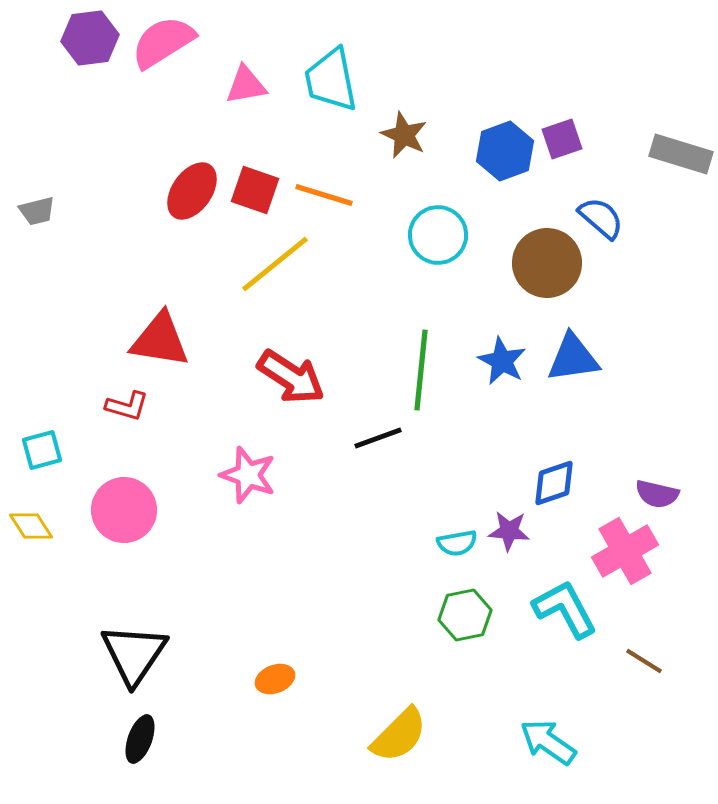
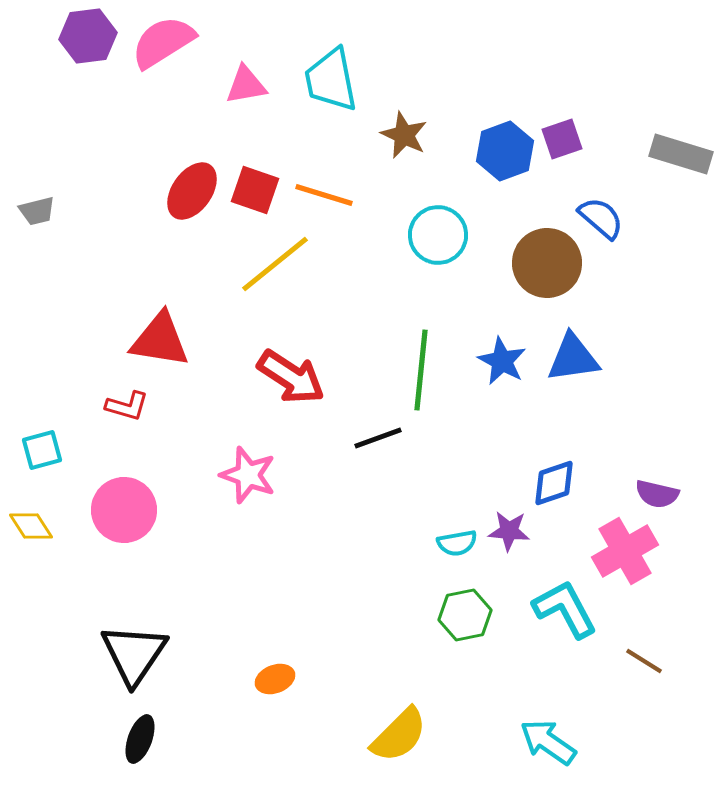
purple hexagon: moved 2 px left, 2 px up
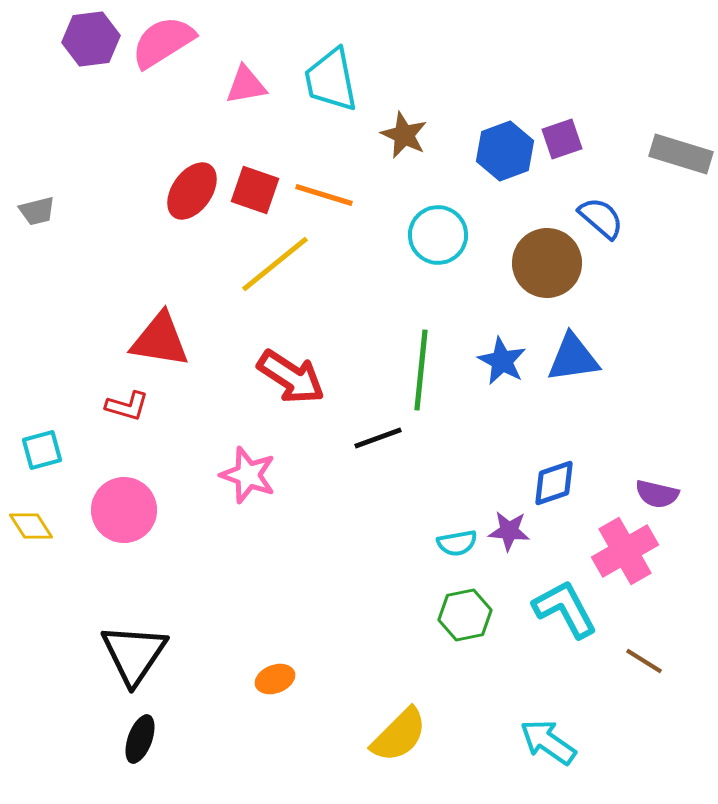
purple hexagon: moved 3 px right, 3 px down
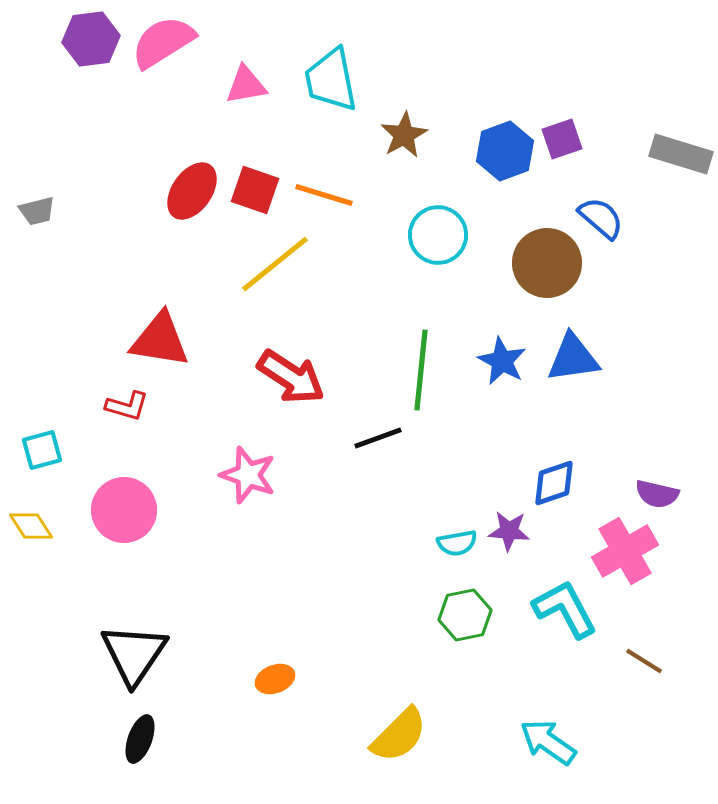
brown star: rotated 18 degrees clockwise
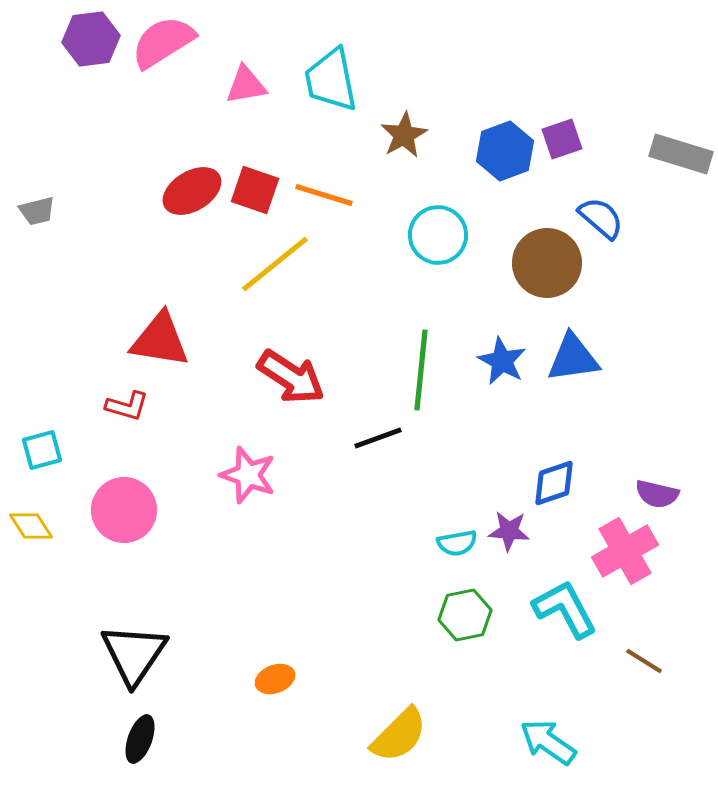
red ellipse: rotated 24 degrees clockwise
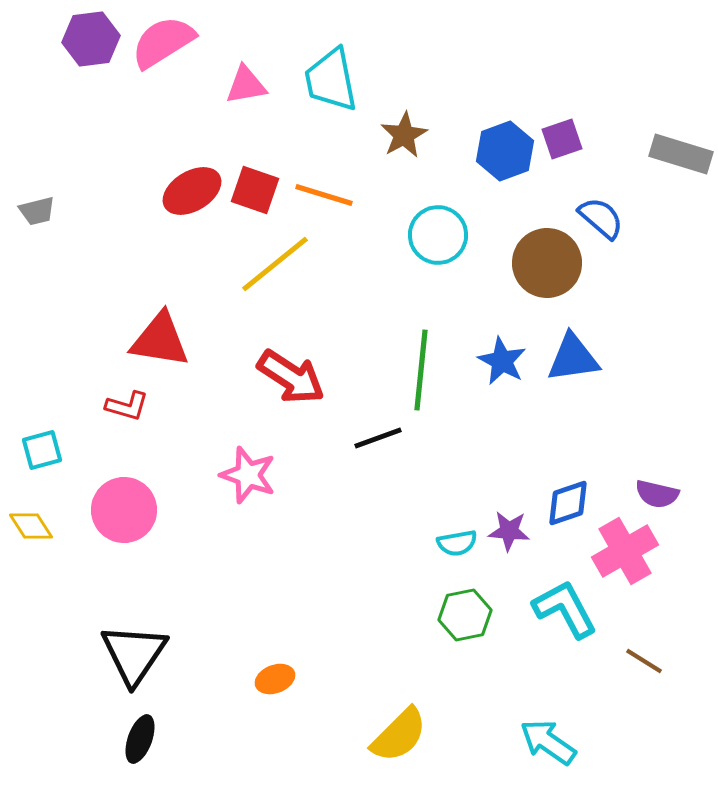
blue diamond: moved 14 px right, 20 px down
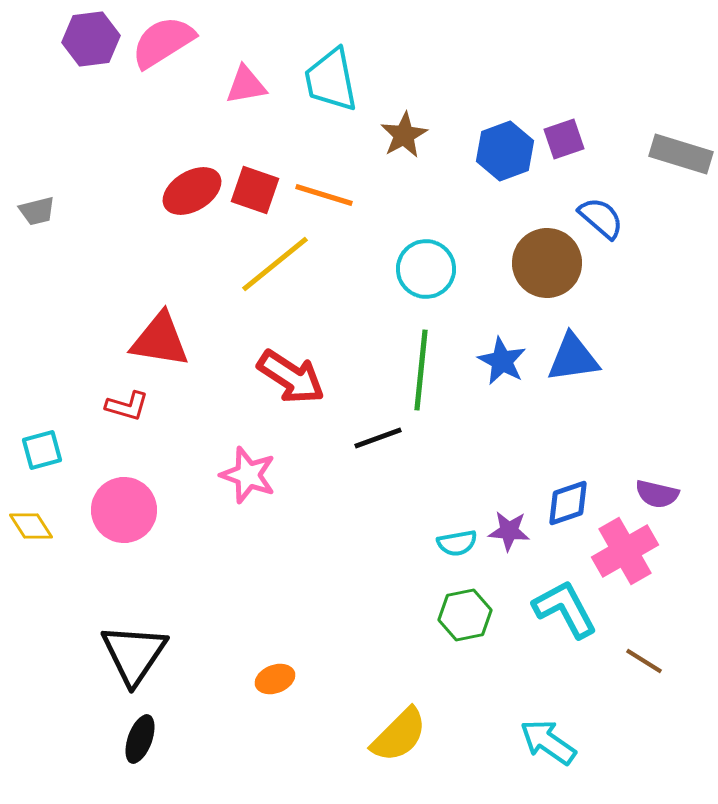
purple square: moved 2 px right
cyan circle: moved 12 px left, 34 px down
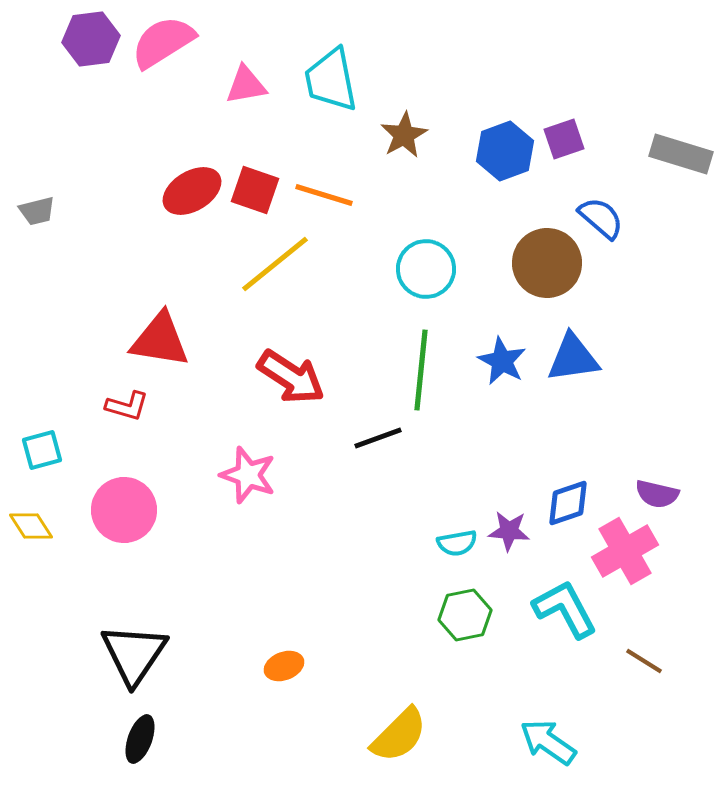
orange ellipse: moved 9 px right, 13 px up
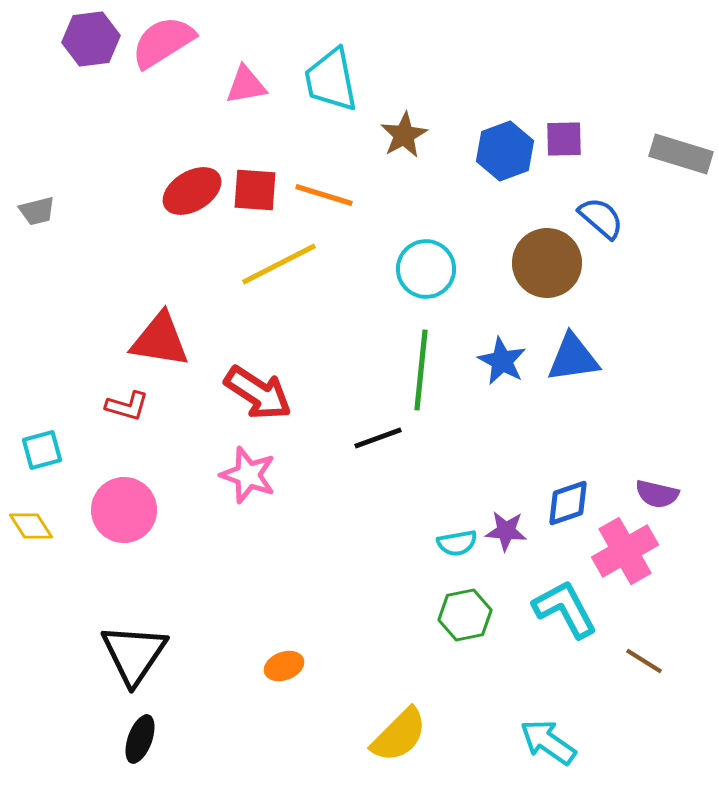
purple square: rotated 18 degrees clockwise
red square: rotated 15 degrees counterclockwise
yellow line: moved 4 px right; rotated 12 degrees clockwise
red arrow: moved 33 px left, 16 px down
purple star: moved 3 px left
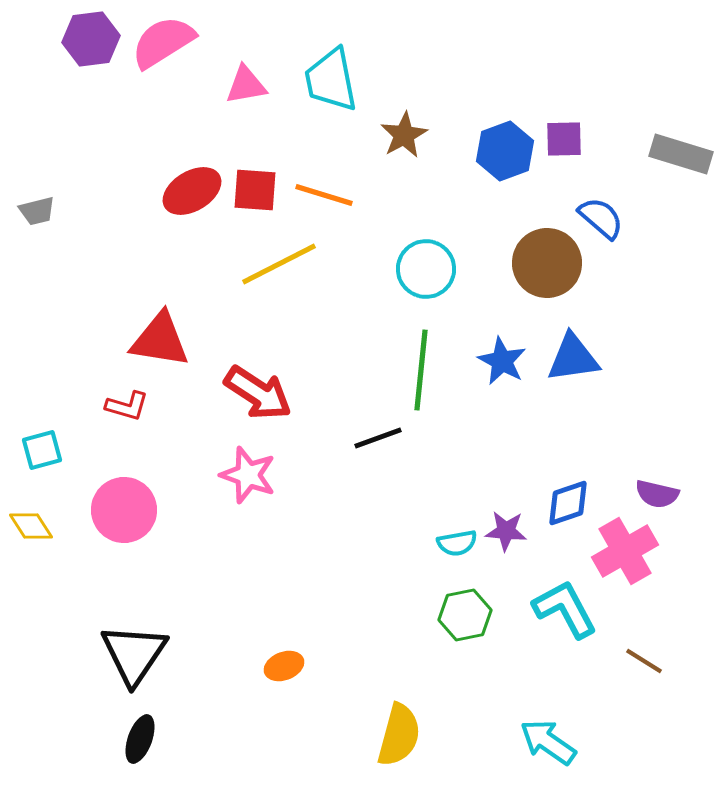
yellow semicircle: rotated 30 degrees counterclockwise
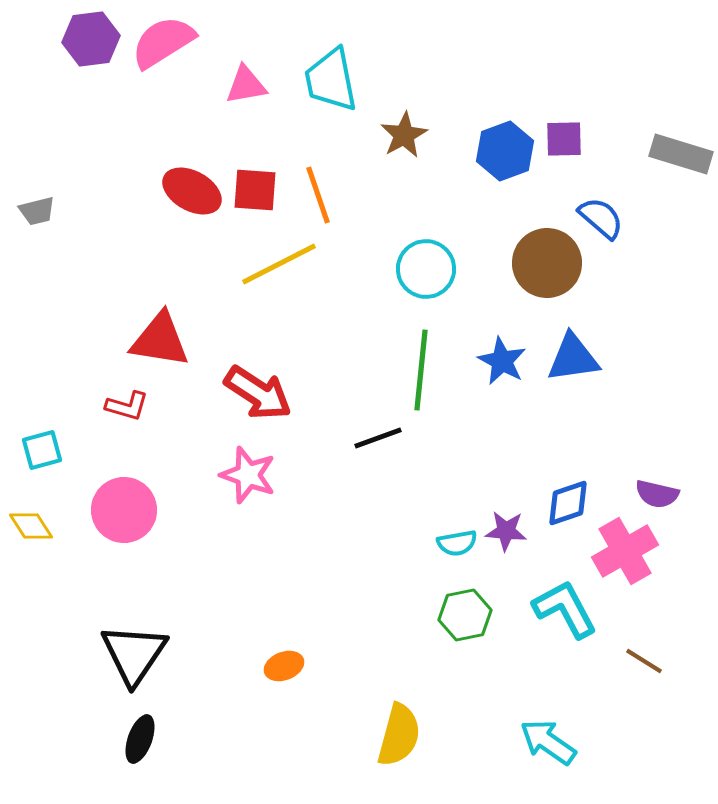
red ellipse: rotated 60 degrees clockwise
orange line: moved 6 px left; rotated 54 degrees clockwise
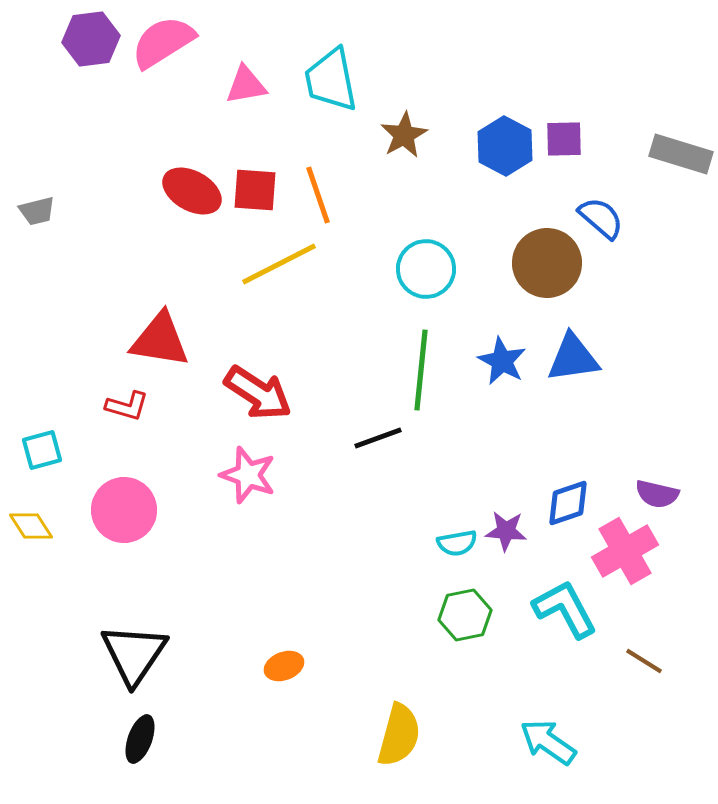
blue hexagon: moved 5 px up; rotated 12 degrees counterclockwise
